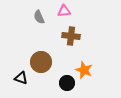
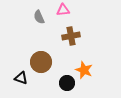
pink triangle: moved 1 px left, 1 px up
brown cross: rotated 18 degrees counterclockwise
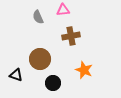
gray semicircle: moved 1 px left
brown circle: moved 1 px left, 3 px up
black triangle: moved 5 px left, 3 px up
black circle: moved 14 px left
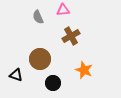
brown cross: rotated 18 degrees counterclockwise
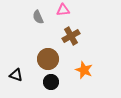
brown circle: moved 8 px right
black circle: moved 2 px left, 1 px up
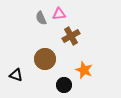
pink triangle: moved 4 px left, 4 px down
gray semicircle: moved 3 px right, 1 px down
brown circle: moved 3 px left
black circle: moved 13 px right, 3 px down
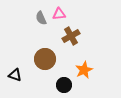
orange star: rotated 24 degrees clockwise
black triangle: moved 1 px left
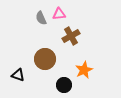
black triangle: moved 3 px right
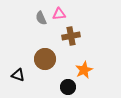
brown cross: rotated 18 degrees clockwise
black circle: moved 4 px right, 2 px down
